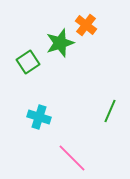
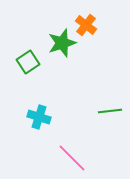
green star: moved 2 px right
green line: rotated 60 degrees clockwise
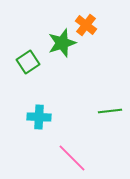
cyan cross: rotated 15 degrees counterclockwise
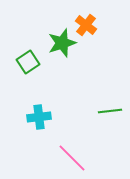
cyan cross: rotated 10 degrees counterclockwise
